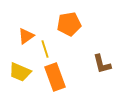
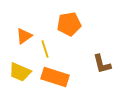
orange triangle: moved 2 px left
orange rectangle: rotated 52 degrees counterclockwise
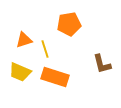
orange triangle: moved 4 px down; rotated 18 degrees clockwise
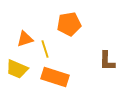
orange triangle: moved 1 px right, 1 px up
brown L-shape: moved 5 px right, 3 px up; rotated 15 degrees clockwise
yellow trapezoid: moved 3 px left, 3 px up
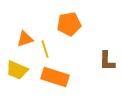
yellow trapezoid: moved 1 px down
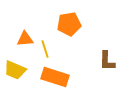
orange triangle: rotated 12 degrees clockwise
yellow trapezoid: moved 2 px left
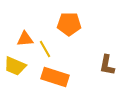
orange pentagon: rotated 10 degrees clockwise
yellow line: rotated 12 degrees counterclockwise
brown L-shape: moved 4 px down; rotated 10 degrees clockwise
yellow trapezoid: moved 4 px up
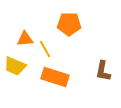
brown L-shape: moved 4 px left, 6 px down
